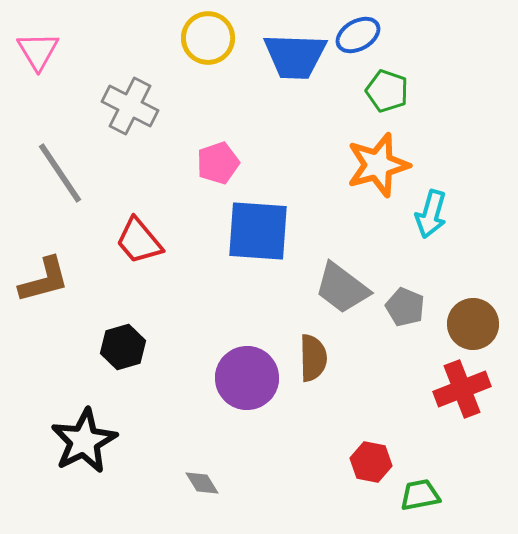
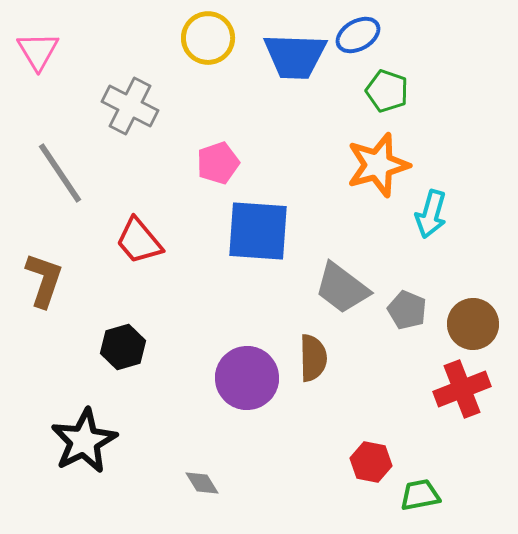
brown L-shape: rotated 56 degrees counterclockwise
gray pentagon: moved 2 px right, 3 px down
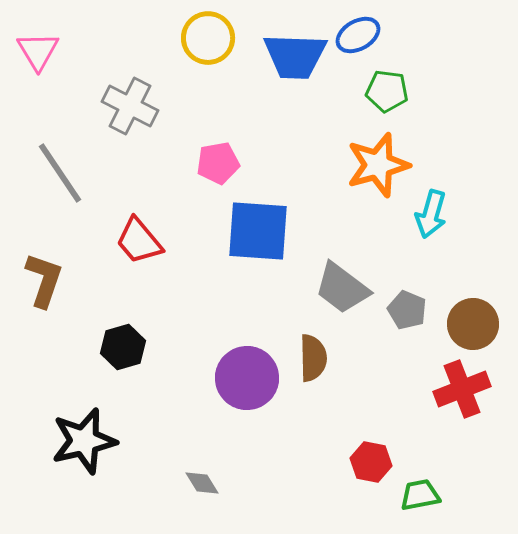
green pentagon: rotated 12 degrees counterclockwise
pink pentagon: rotated 9 degrees clockwise
black star: rotated 14 degrees clockwise
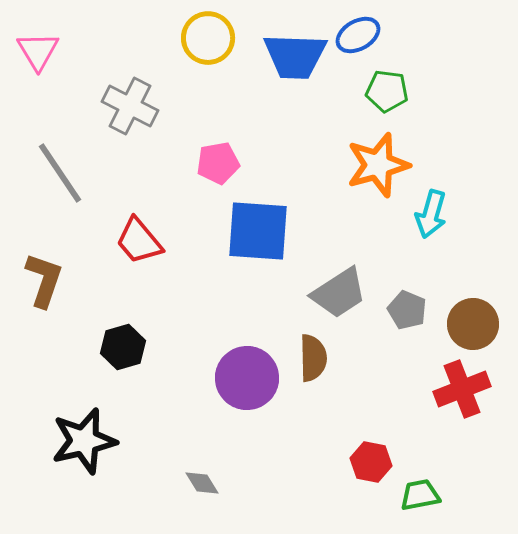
gray trapezoid: moved 3 px left, 5 px down; rotated 70 degrees counterclockwise
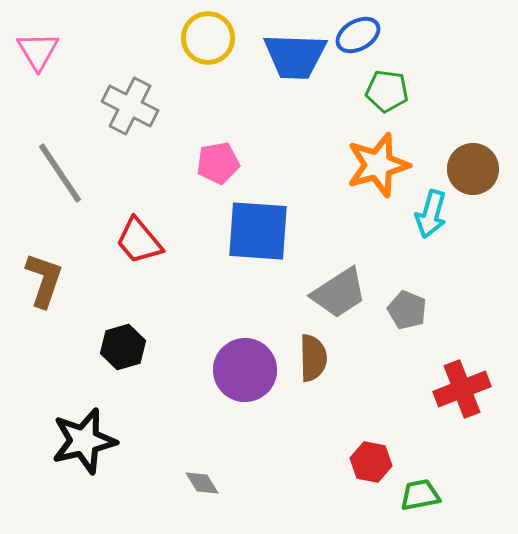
brown circle: moved 155 px up
purple circle: moved 2 px left, 8 px up
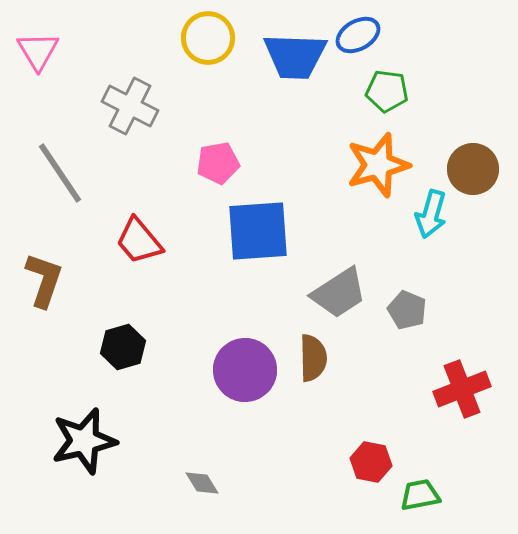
blue square: rotated 8 degrees counterclockwise
